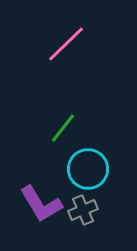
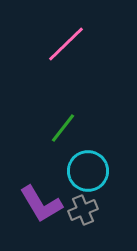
cyan circle: moved 2 px down
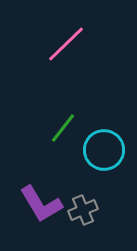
cyan circle: moved 16 px right, 21 px up
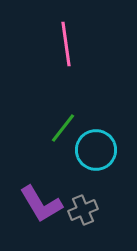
pink line: rotated 54 degrees counterclockwise
cyan circle: moved 8 px left
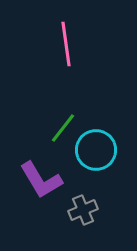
purple L-shape: moved 24 px up
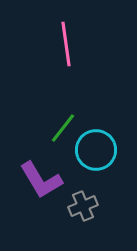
gray cross: moved 4 px up
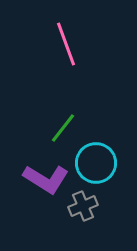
pink line: rotated 12 degrees counterclockwise
cyan circle: moved 13 px down
purple L-shape: moved 5 px right, 1 px up; rotated 27 degrees counterclockwise
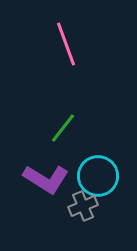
cyan circle: moved 2 px right, 13 px down
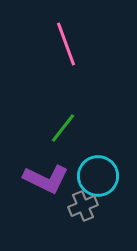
purple L-shape: rotated 6 degrees counterclockwise
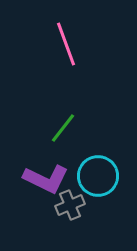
gray cross: moved 13 px left, 1 px up
